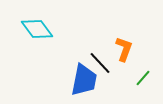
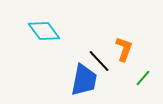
cyan diamond: moved 7 px right, 2 px down
black line: moved 1 px left, 2 px up
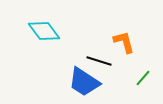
orange L-shape: moved 7 px up; rotated 35 degrees counterclockwise
black line: rotated 30 degrees counterclockwise
blue trapezoid: moved 2 px down; rotated 112 degrees clockwise
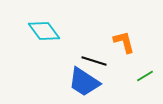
black line: moved 5 px left
green line: moved 2 px right, 2 px up; rotated 18 degrees clockwise
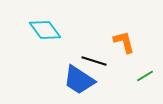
cyan diamond: moved 1 px right, 1 px up
blue trapezoid: moved 5 px left, 2 px up
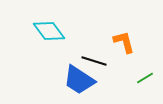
cyan diamond: moved 4 px right, 1 px down
green line: moved 2 px down
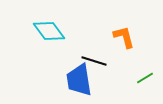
orange L-shape: moved 5 px up
blue trapezoid: rotated 48 degrees clockwise
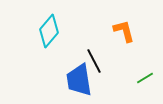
cyan diamond: rotated 76 degrees clockwise
orange L-shape: moved 6 px up
black line: rotated 45 degrees clockwise
